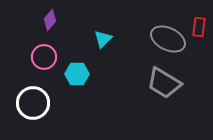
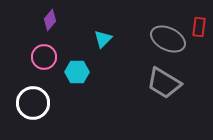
cyan hexagon: moved 2 px up
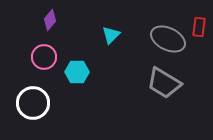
cyan triangle: moved 8 px right, 4 px up
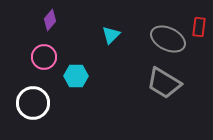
cyan hexagon: moved 1 px left, 4 px down
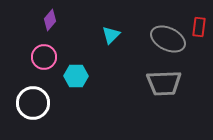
gray trapezoid: rotated 33 degrees counterclockwise
